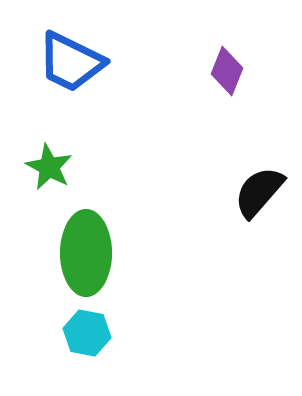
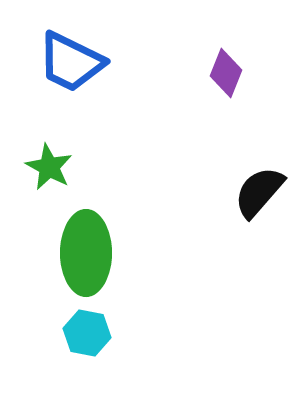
purple diamond: moved 1 px left, 2 px down
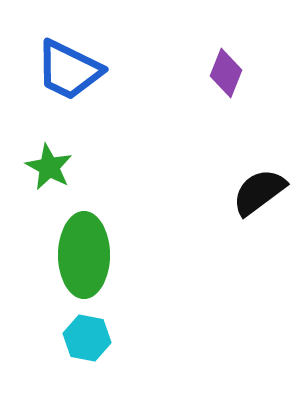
blue trapezoid: moved 2 px left, 8 px down
black semicircle: rotated 12 degrees clockwise
green ellipse: moved 2 px left, 2 px down
cyan hexagon: moved 5 px down
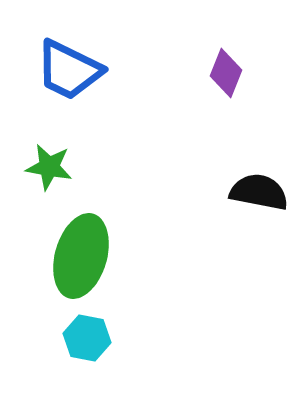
green star: rotated 18 degrees counterclockwise
black semicircle: rotated 48 degrees clockwise
green ellipse: moved 3 px left, 1 px down; rotated 16 degrees clockwise
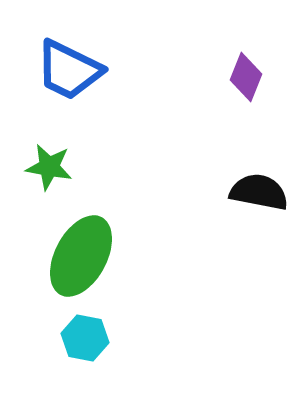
purple diamond: moved 20 px right, 4 px down
green ellipse: rotated 12 degrees clockwise
cyan hexagon: moved 2 px left
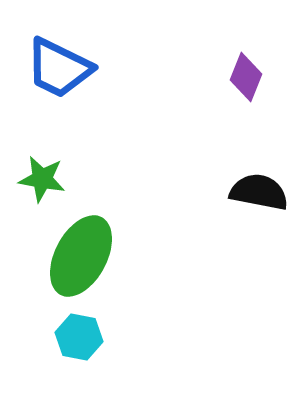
blue trapezoid: moved 10 px left, 2 px up
green star: moved 7 px left, 12 px down
cyan hexagon: moved 6 px left, 1 px up
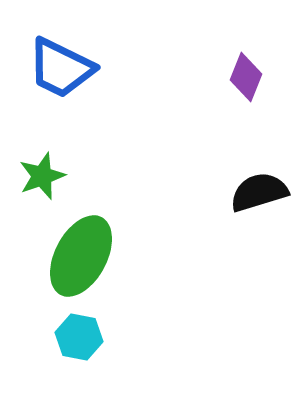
blue trapezoid: moved 2 px right
green star: moved 3 px up; rotated 30 degrees counterclockwise
black semicircle: rotated 28 degrees counterclockwise
